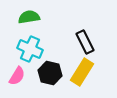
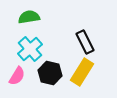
cyan cross: rotated 25 degrees clockwise
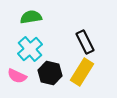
green semicircle: moved 2 px right
pink semicircle: rotated 84 degrees clockwise
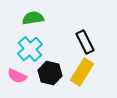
green semicircle: moved 2 px right, 1 px down
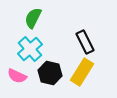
green semicircle: rotated 55 degrees counterclockwise
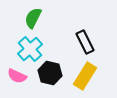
yellow rectangle: moved 3 px right, 4 px down
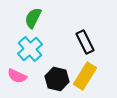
black hexagon: moved 7 px right, 6 px down
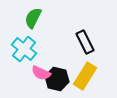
cyan cross: moved 6 px left; rotated 10 degrees counterclockwise
pink semicircle: moved 24 px right, 3 px up
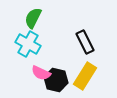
cyan cross: moved 4 px right, 5 px up; rotated 10 degrees counterclockwise
black hexagon: moved 1 px left, 1 px down
